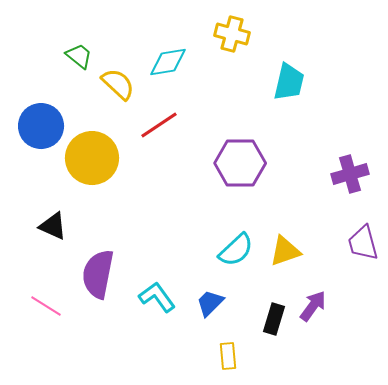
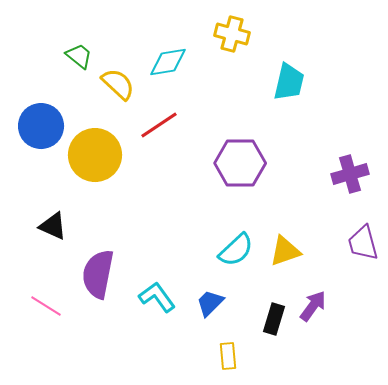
yellow circle: moved 3 px right, 3 px up
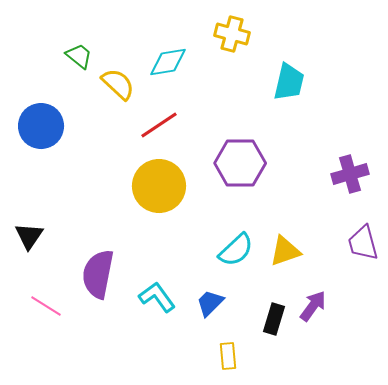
yellow circle: moved 64 px right, 31 px down
black triangle: moved 24 px left, 10 px down; rotated 40 degrees clockwise
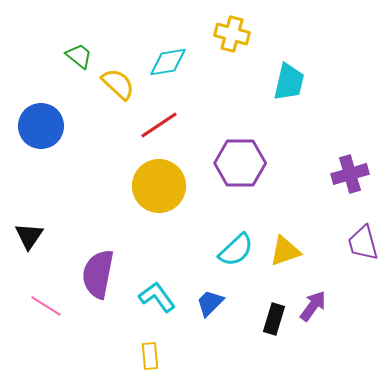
yellow rectangle: moved 78 px left
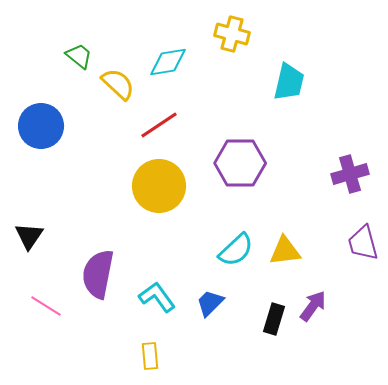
yellow triangle: rotated 12 degrees clockwise
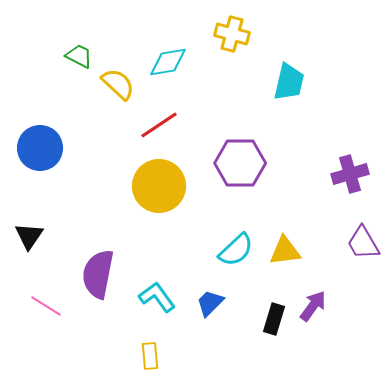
green trapezoid: rotated 12 degrees counterclockwise
blue circle: moved 1 px left, 22 px down
purple trapezoid: rotated 15 degrees counterclockwise
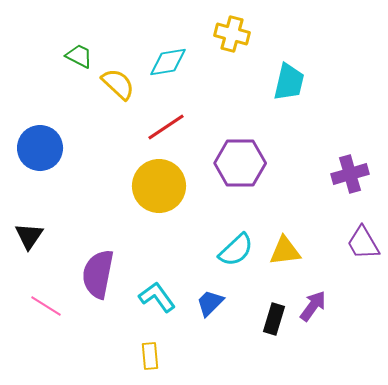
red line: moved 7 px right, 2 px down
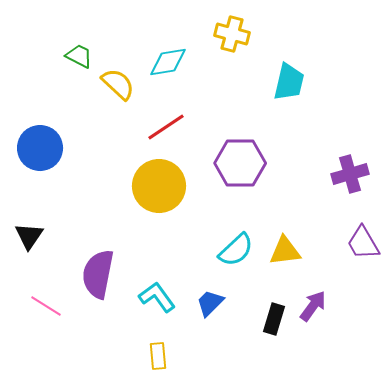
yellow rectangle: moved 8 px right
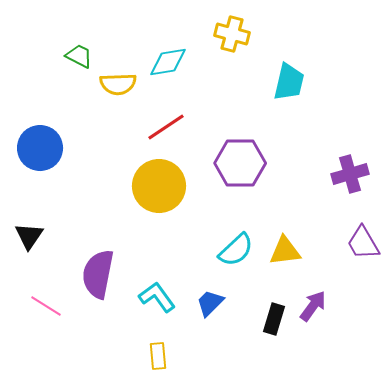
yellow semicircle: rotated 135 degrees clockwise
